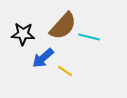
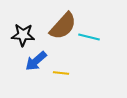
black star: moved 1 px down
blue arrow: moved 7 px left, 3 px down
yellow line: moved 4 px left, 2 px down; rotated 28 degrees counterclockwise
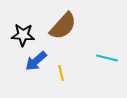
cyan line: moved 18 px right, 21 px down
yellow line: rotated 70 degrees clockwise
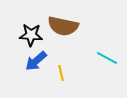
brown semicircle: rotated 60 degrees clockwise
black star: moved 8 px right
cyan line: rotated 15 degrees clockwise
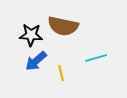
cyan line: moved 11 px left; rotated 45 degrees counterclockwise
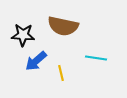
black star: moved 8 px left
cyan line: rotated 25 degrees clockwise
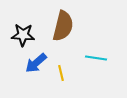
brown semicircle: rotated 88 degrees counterclockwise
blue arrow: moved 2 px down
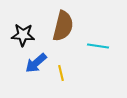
cyan line: moved 2 px right, 12 px up
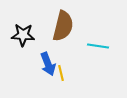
blue arrow: moved 12 px right, 1 px down; rotated 70 degrees counterclockwise
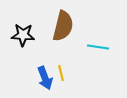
cyan line: moved 1 px down
blue arrow: moved 3 px left, 14 px down
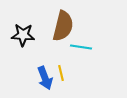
cyan line: moved 17 px left
